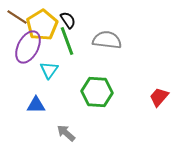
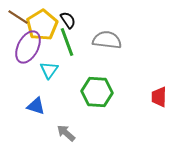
brown line: moved 1 px right
green line: moved 1 px down
red trapezoid: rotated 40 degrees counterclockwise
blue triangle: moved 1 px down; rotated 18 degrees clockwise
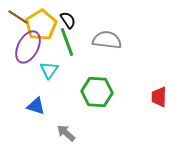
yellow pentagon: moved 1 px left
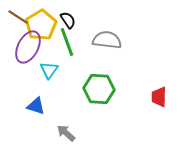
green hexagon: moved 2 px right, 3 px up
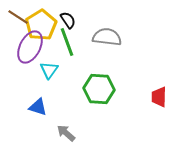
gray semicircle: moved 3 px up
purple ellipse: moved 2 px right
blue triangle: moved 2 px right, 1 px down
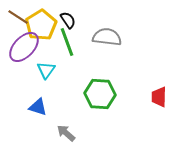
purple ellipse: moved 6 px left; rotated 16 degrees clockwise
cyan triangle: moved 3 px left
green hexagon: moved 1 px right, 5 px down
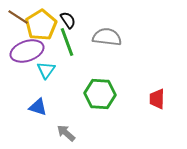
purple ellipse: moved 3 px right, 4 px down; rotated 28 degrees clockwise
red trapezoid: moved 2 px left, 2 px down
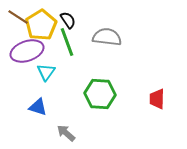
cyan triangle: moved 2 px down
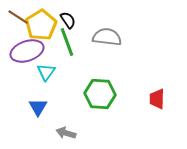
blue triangle: rotated 42 degrees clockwise
gray arrow: rotated 24 degrees counterclockwise
